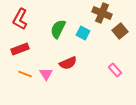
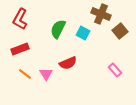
brown cross: moved 1 px left, 1 px down
orange line: rotated 16 degrees clockwise
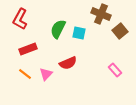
cyan square: moved 4 px left; rotated 16 degrees counterclockwise
red rectangle: moved 8 px right
pink triangle: rotated 16 degrees clockwise
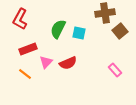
brown cross: moved 4 px right, 1 px up; rotated 30 degrees counterclockwise
pink triangle: moved 12 px up
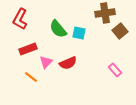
green semicircle: rotated 66 degrees counterclockwise
orange line: moved 6 px right, 3 px down
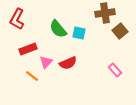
red L-shape: moved 3 px left
orange line: moved 1 px right, 1 px up
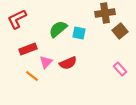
red L-shape: rotated 35 degrees clockwise
green semicircle: rotated 90 degrees clockwise
pink rectangle: moved 5 px right, 1 px up
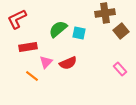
brown square: moved 1 px right
red rectangle: moved 2 px up; rotated 12 degrees clockwise
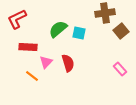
red rectangle: rotated 12 degrees clockwise
red semicircle: rotated 84 degrees counterclockwise
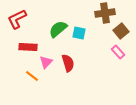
pink rectangle: moved 2 px left, 17 px up
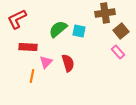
cyan square: moved 2 px up
orange line: rotated 64 degrees clockwise
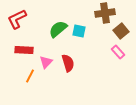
red rectangle: moved 4 px left, 3 px down
orange line: moved 2 px left; rotated 16 degrees clockwise
